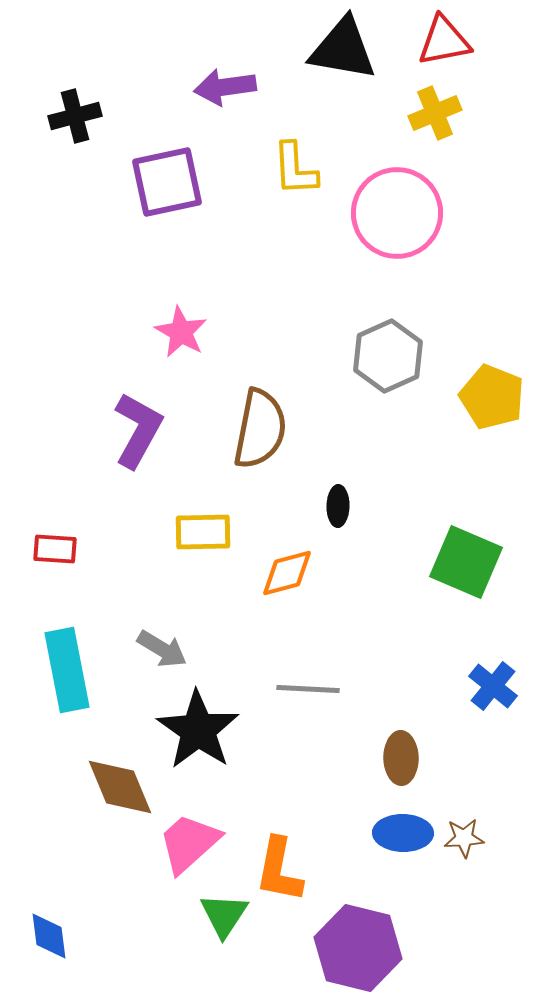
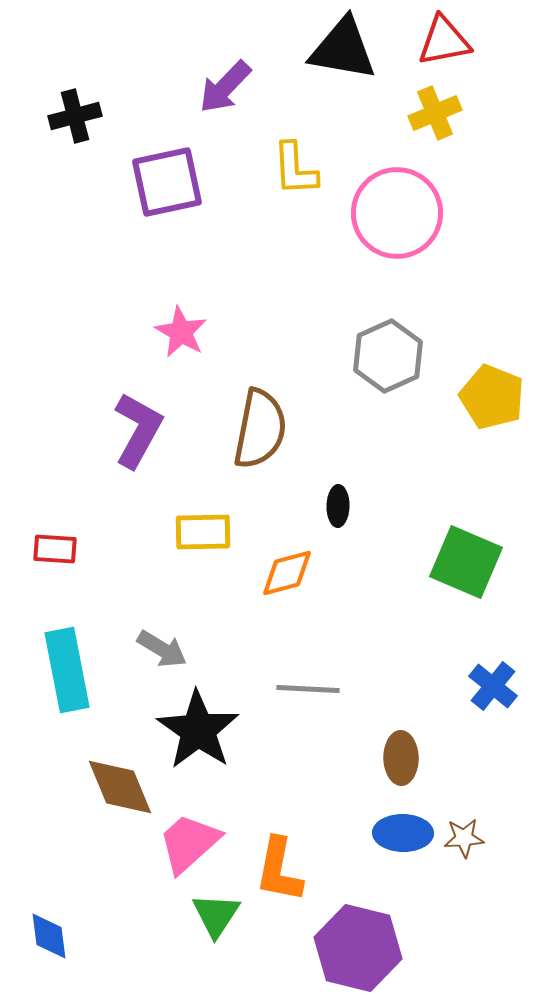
purple arrow: rotated 38 degrees counterclockwise
green triangle: moved 8 px left
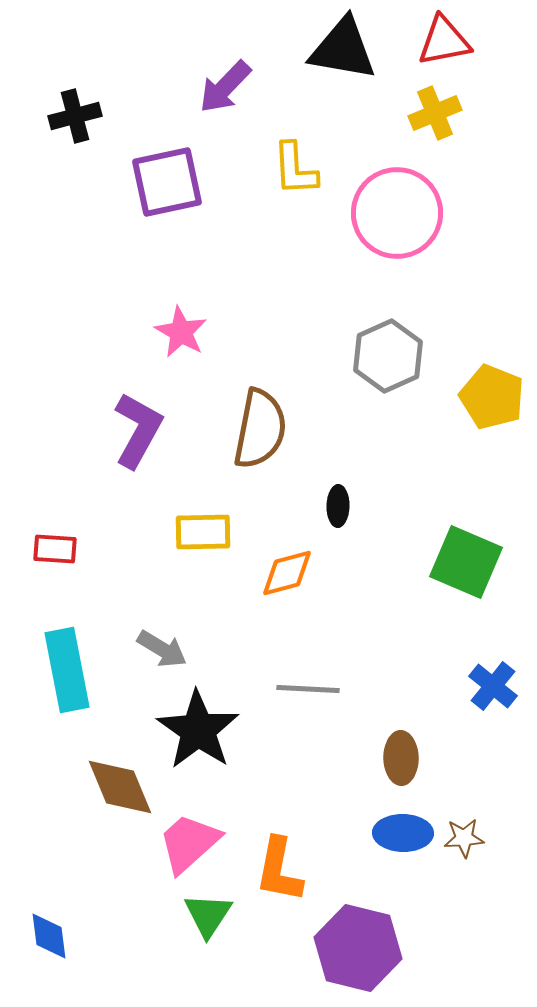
green triangle: moved 8 px left
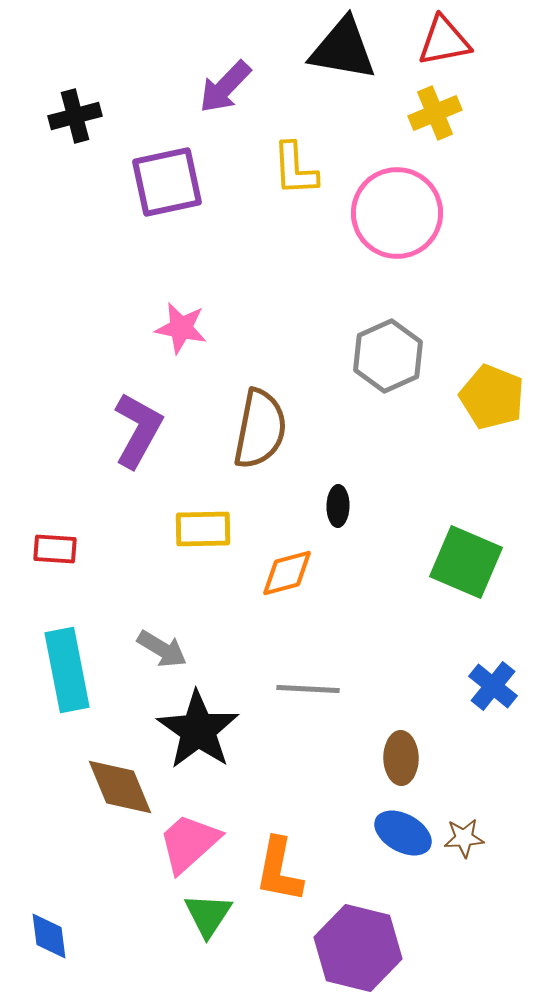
pink star: moved 4 px up; rotated 18 degrees counterclockwise
yellow rectangle: moved 3 px up
blue ellipse: rotated 28 degrees clockwise
